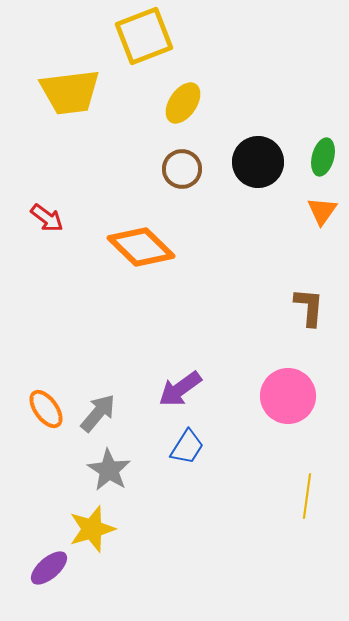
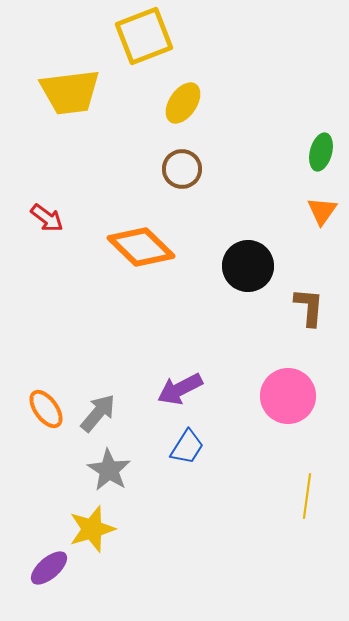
green ellipse: moved 2 px left, 5 px up
black circle: moved 10 px left, 104 px down
purple arrow: rotated 9 degrees clockwise
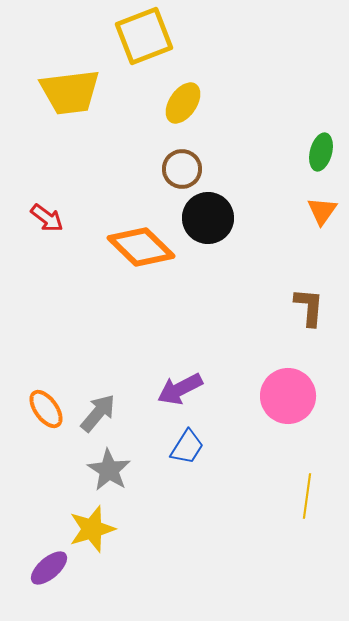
black circle: moved 40 px left, 48 px up
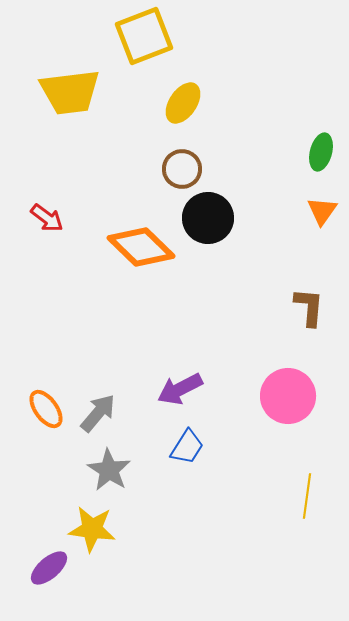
yellow star: rotated 24 degrees clockwise
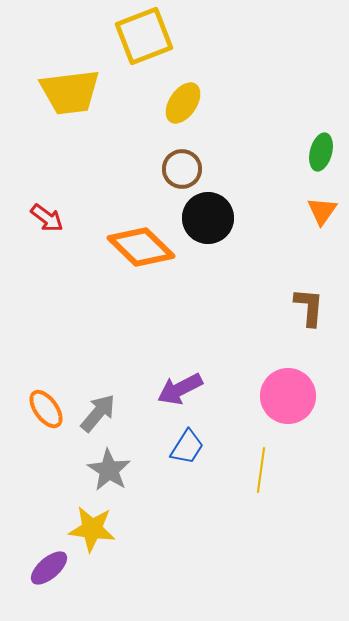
yellow line: moved 46 px left, 26 px up
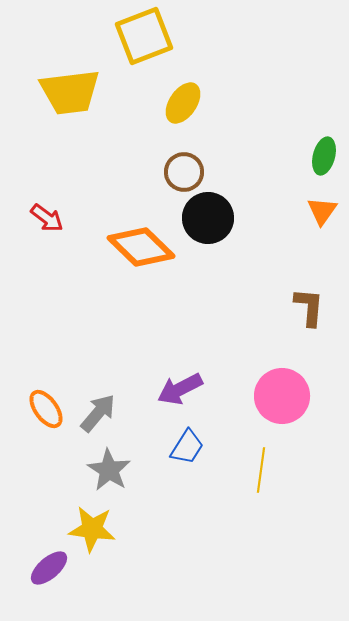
green ellipse: moved 3 px right, 4 px down
brown circle: moved 2 px right, 3 px down
pink circle: moved 6 px left
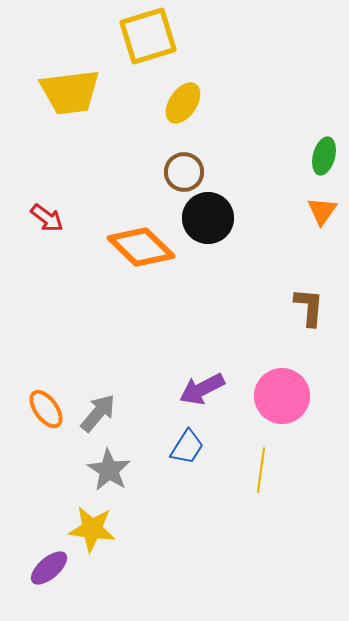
yellow square: moved 4 px right; rotated 4 degrees clockwise
purple arrow: moved 22 px right
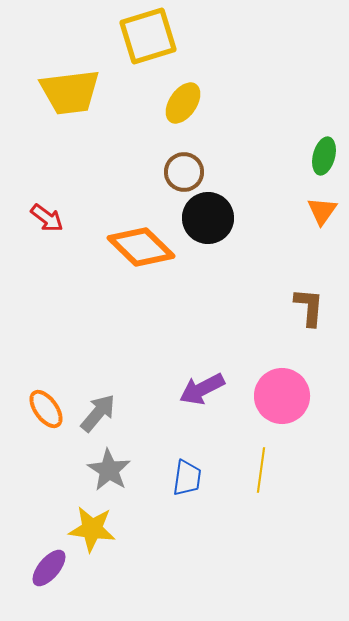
blue trapezoid: moved 31 px down; rotated 24 degrees counterclockwise
purple ellipse: rotated 9 degrees counterclockwise
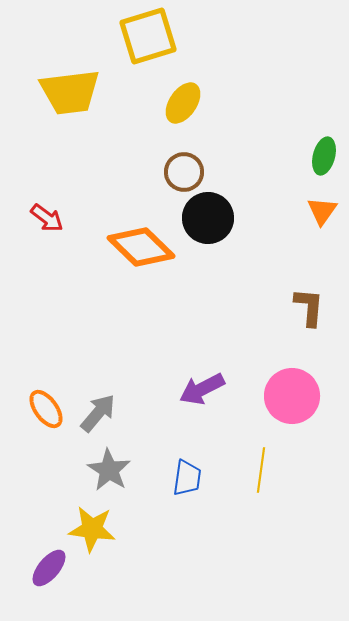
pink circle: moved 10 px right
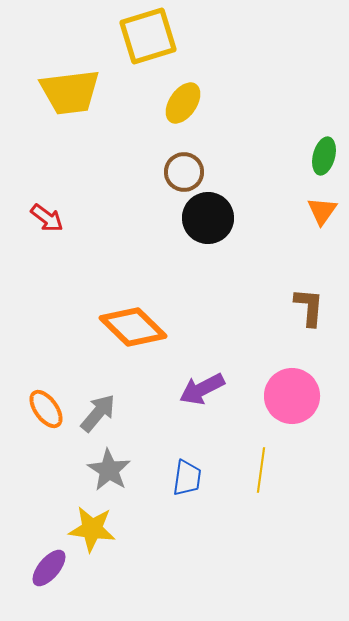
orange diamond: moved 8 px left, 80 px down
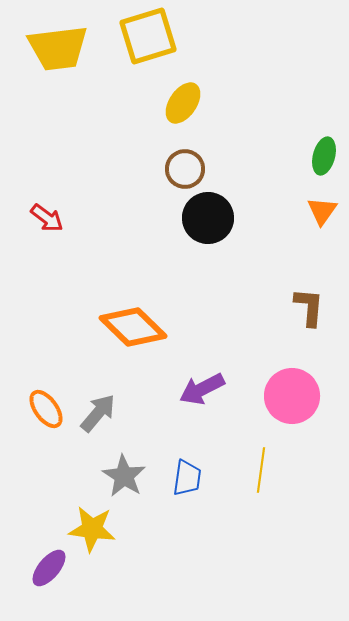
yellow trapezoid: moved 12 px left, 44 px up
brown circle: moved 1 px right, 3 px up
gray star: moved 15 px right, 6 px down
